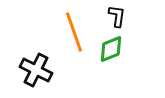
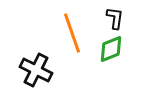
black L-shape: moved 2 px left, 2 px down
orange line: moved 2 px left, 1 px down
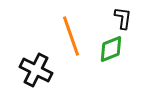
black L-shape: moved 8 px right
orange line: moved 1 px left, 3 px down
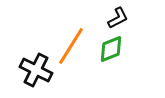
black L-shape: moved 5 px left; rotated 55 degrees clockwise
orange line: moved 10 px down; rotated 51 degrees clockwise
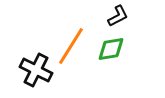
black L-shape: moved 2 px up
green diamond: rotated 12 degrees clockwise
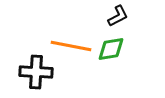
orange line: rotated 69 degrees clockwise
black cross: moved 2 px down; rotated 24 degrees counterclockwise
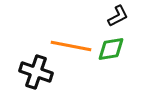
black cross: rotated 16 degrees clockwise
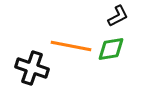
black cross: moved 4 px left, 4 px up
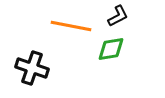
orange line: moved 20 px up
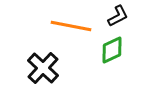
green diamond: moved 1 px right, 1 px down; rotated 16 degrees counterclockwise
black cross: moved 11 px right; rotated 24 degrees clockwise
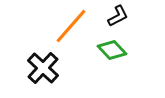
orange line: rotated 60 degrees counterclockwise
green diamond: rotated 72 degrees clockwise
